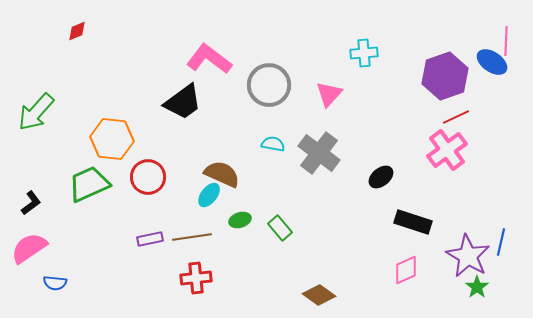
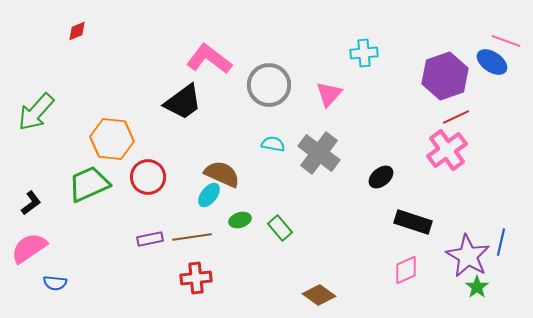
pink line: rotated 72 degrees counterclockwise
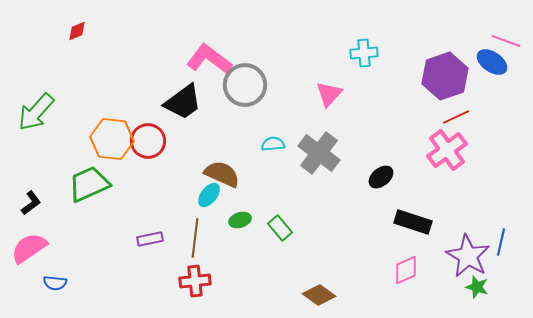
gray circle: moved 24 px left
cyan semicircle: rotated 15 degrees counterclockwise
red circle: moved 36 px up
brown line: moved 3 px right, 1 px down; rotated 75 degrees counterclockwise
red cross: moved 1 px left, 3 px down
green star: rotated 20 degrees counterclockwise
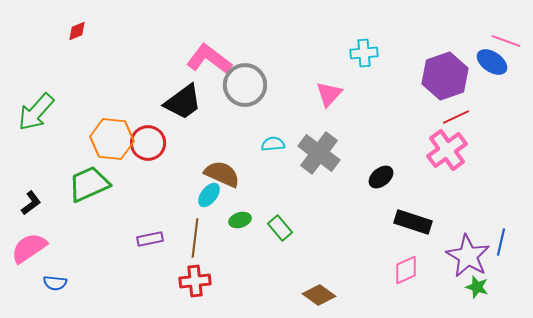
red circle: moved 2 px down
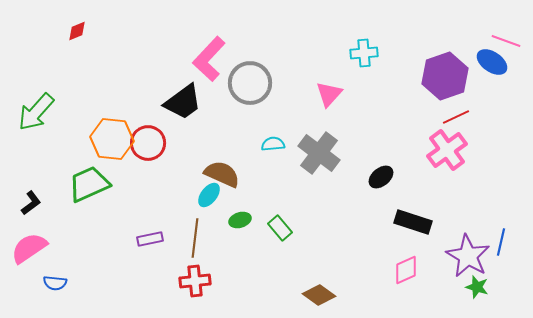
pink L-shape: rotated 84 degrees counterclockwise
gray circle: moved 5 px right, 2 px up
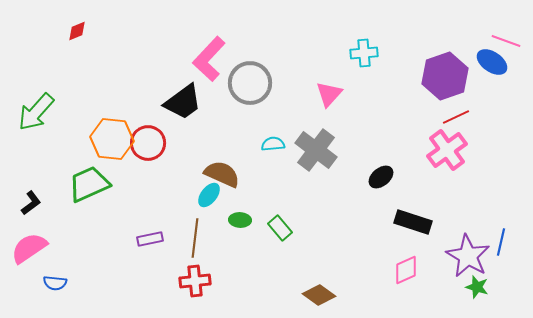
gray cross: moved 3 px left, 3 px up
green ellipse: rotated 20 degrees clockwise
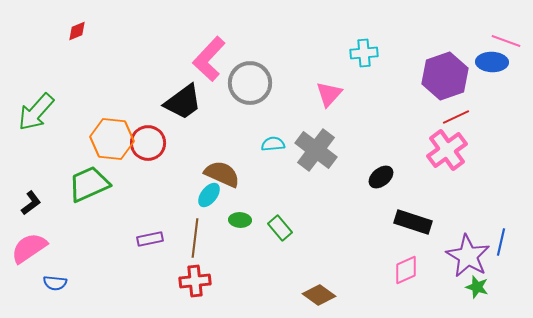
blue ellipse: rotated 32 degrees counterclockwise
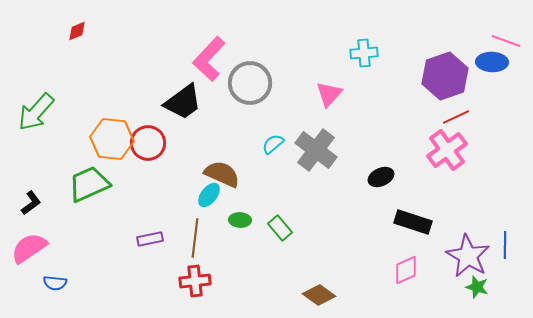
cyan semicircle: rotated 35 degrees counterclockwise
black ellipse: rotated 15 degrees clockwise
blue line: moved 4 px right, 3 px down; rotated 12 degrees counterclockwise
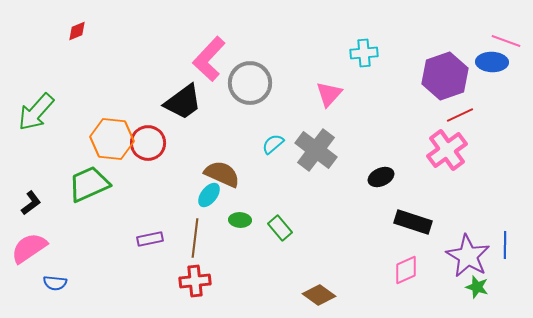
red line: moved 4 px right, 2 px up
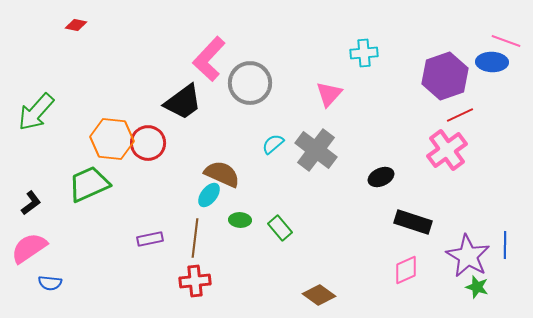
red diamond: moved 1 px left, 6 px up; rotated 35 degrees clockwise
blue semicircle: moved 5 px left
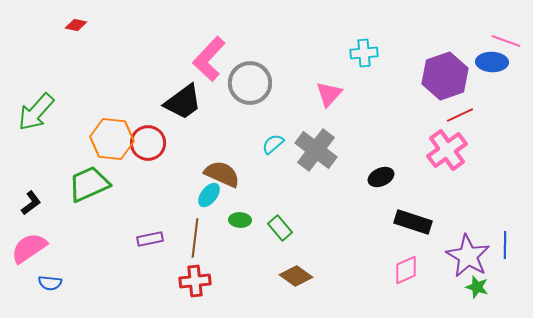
brown diamond: moved 23 px left, 19 px up
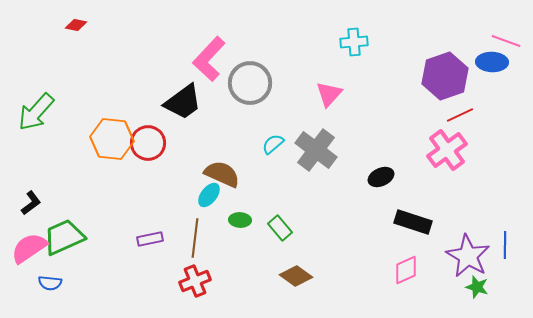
cyan cross: moved 10 px left, 11 px up
green trapezoid: moved 25 px left, 53 px down
red cross: rotated 16 degrees counterclockwise
